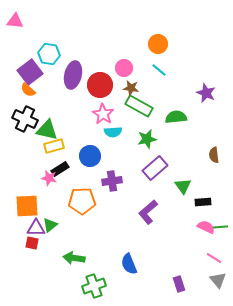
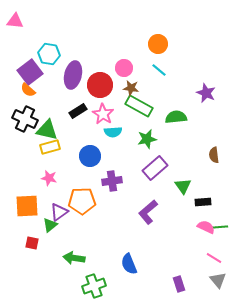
yellow rectangle at (54, 146): moved 4 px left, 1 px down
black rectangle at (60, 169): moved 18 px right, 58 px up
purple triangle at (36, 228): moved 23 px right, 16 px up; rotated 36 degrees counterclockwise
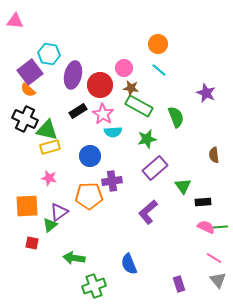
green semicircle at (176, 117): rotated 75 degrees clockwise
orange pentagon at (82, 201): moved 7 px right, 5 px up
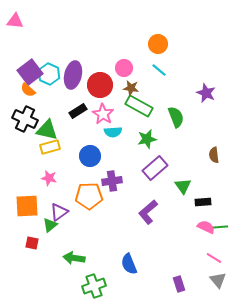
cyan hexagon at (49, 54): moved 20 px down; rotated 15 degrees clockwise
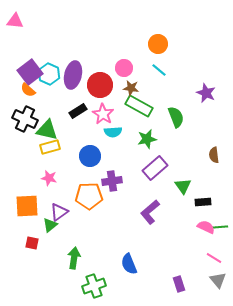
purple L-shape at (148, 212): moved 2 px right
green arrow at (74, 258): rotated 90 degrees clockwise
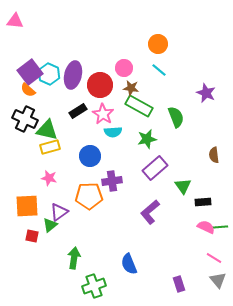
red square at (32, 243): moved 7 px up
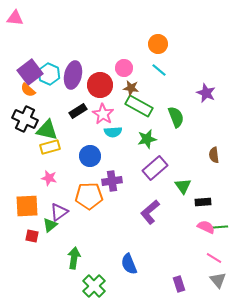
pink triangle at (15, 21): moved 3 px up
green cross at (94, 286): rotated 25 degrees counterclockwise
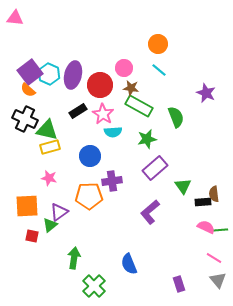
brown semicircle at (214, 155): moved 39 px down
green line at (220, 227): moved 3 px down
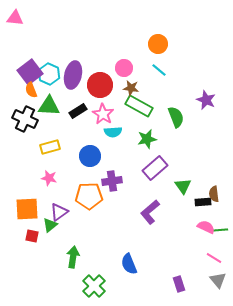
orange semicircle at (28, 90): moved 3 px right; rotated 28 degrees clockwise
purple star at (206, 93): moved 7 px down
green triangle at (47, 130): moved 2 px right, 24 px up; rotated 10 degrees counterclockwise
orange square at (27, 206): moved 3 px down
green arrow at (74, 258): moved 1 px left, 1 px up
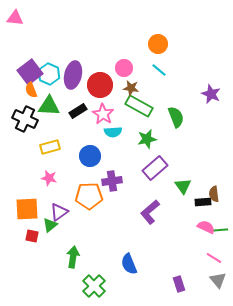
purple star at (206, 100): moved 5 px right, 6 px up
